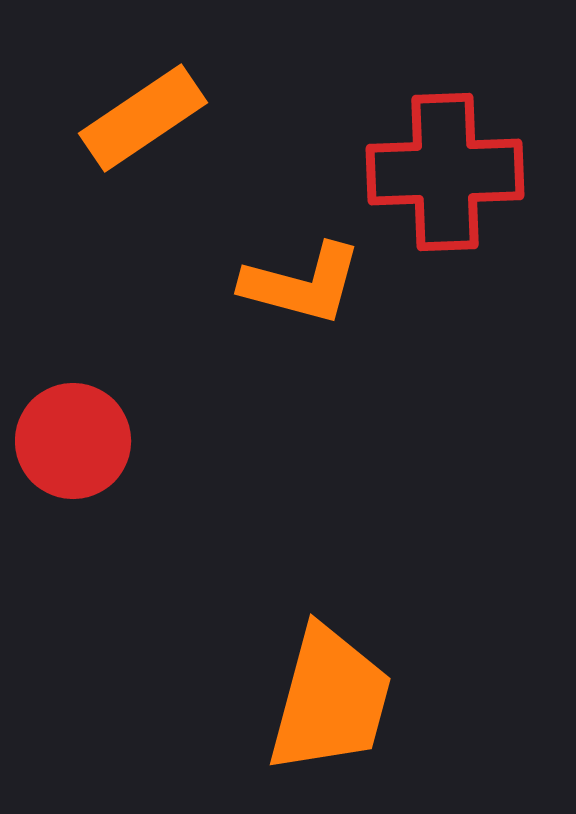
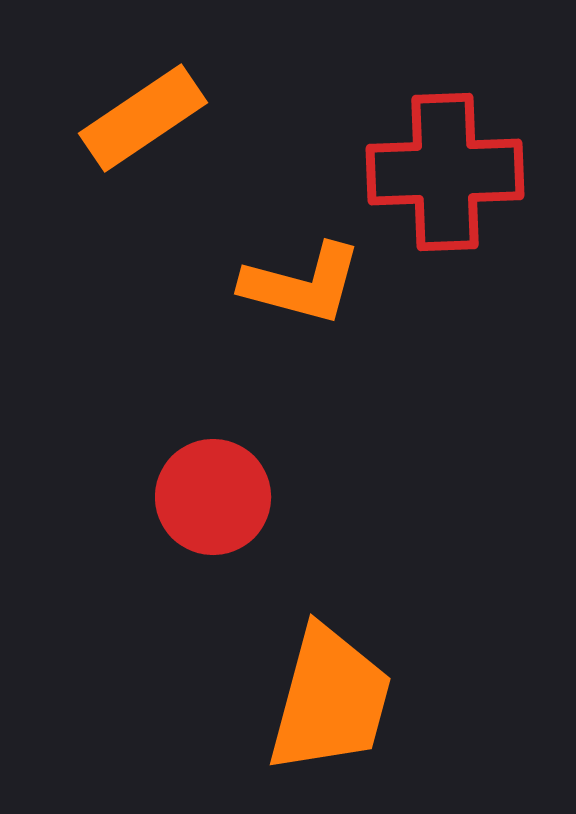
red circle: moved 140 px right, 56 px down
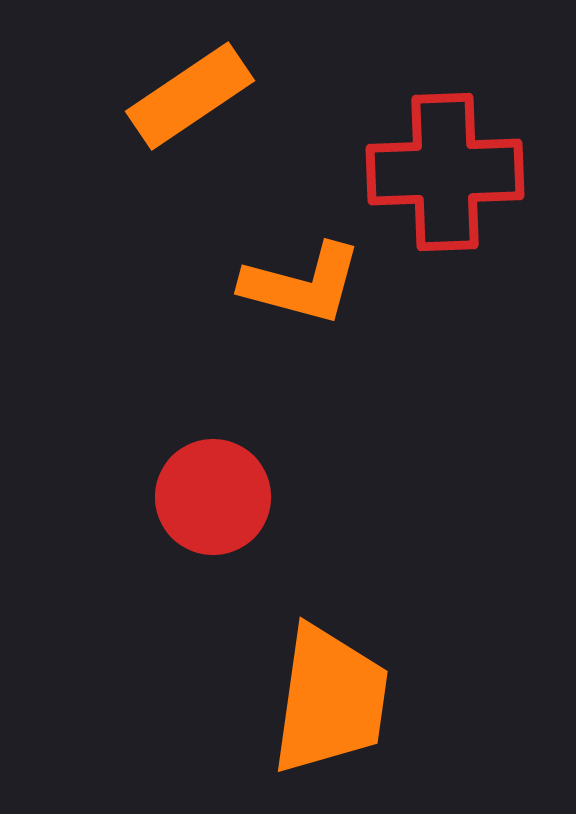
orange rectangle: moved 47 px right, 22 px up
orange trapezoid: rotated 7 degrees counterclockwise
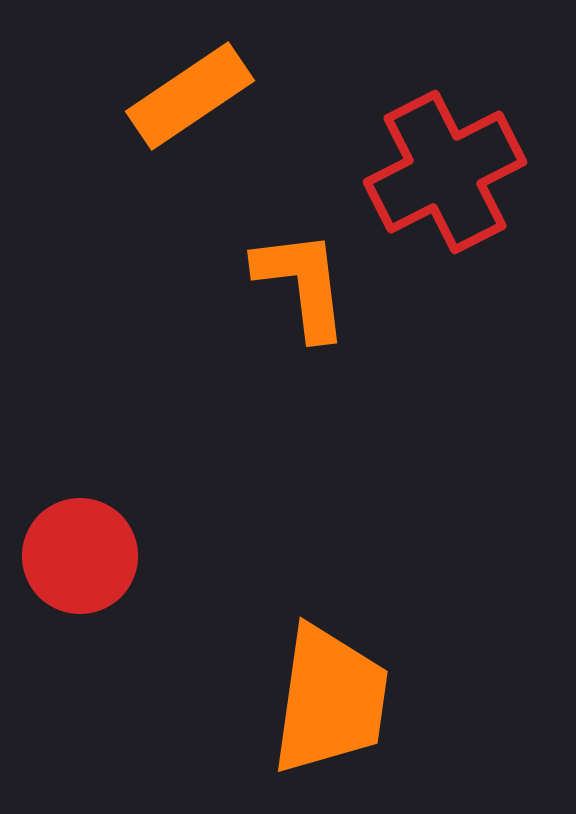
red cross: rotated 25 degrees counterclockwise
orange L-shape: rotated 112 degrees counterclockwise
red circle: moved 133 px left, 59 px down
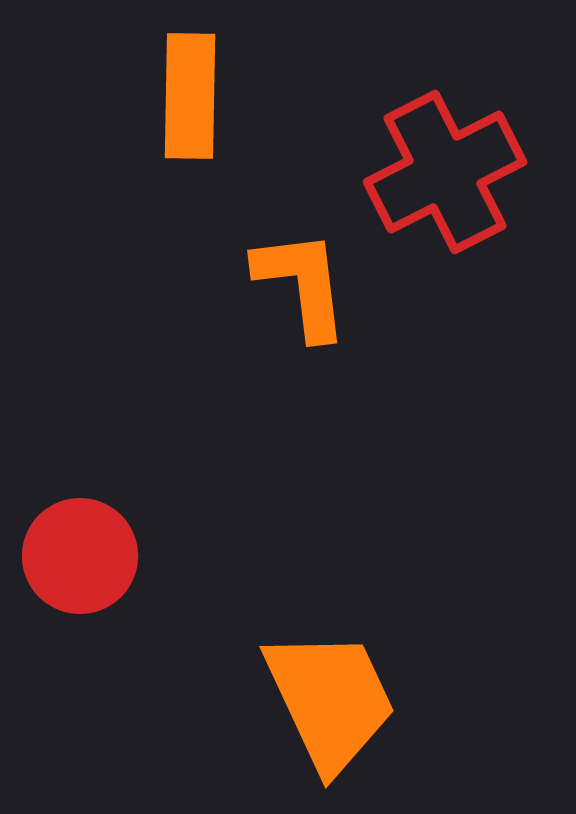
orange rectangle: rotated 55 degrees counterclockwise
orange trapezoid: rotated 33 degrees counterclockwise
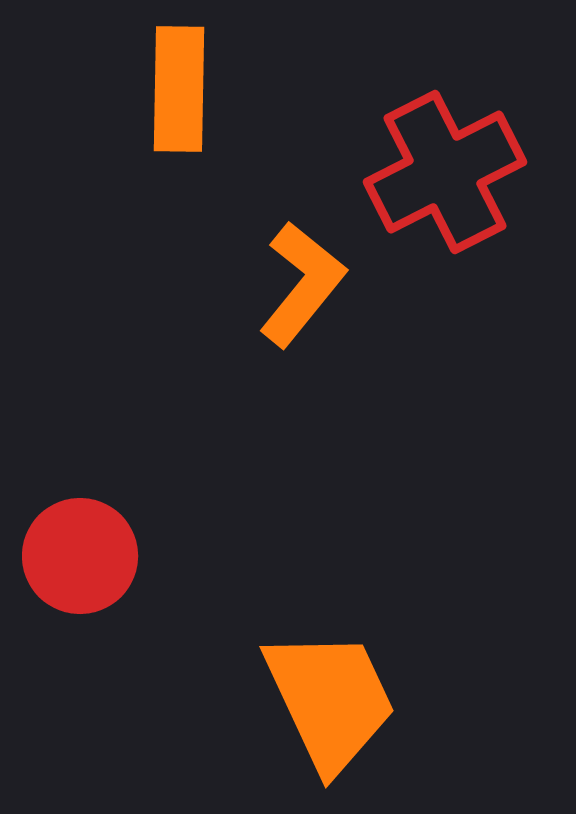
orange rectangle: moved 11 px left, 7 px up
orange L-shape: rotated 46 degrees clockwise
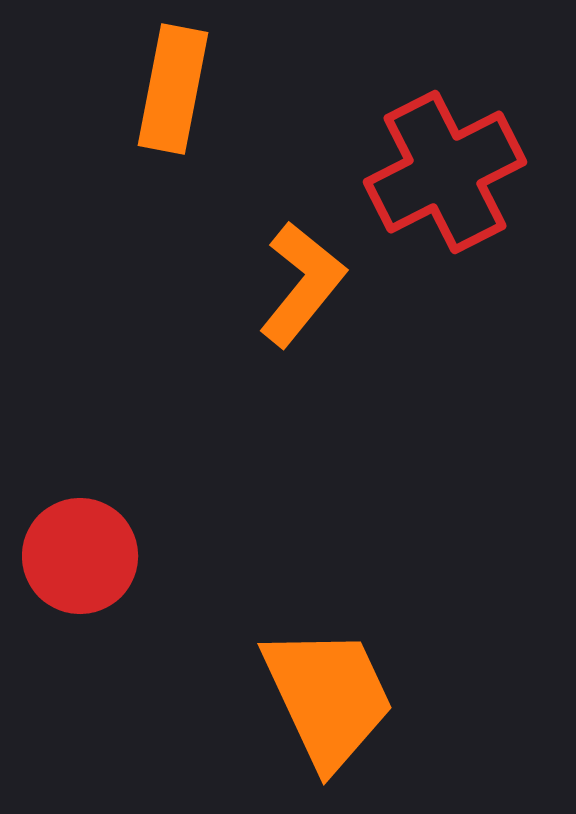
orange rectangle: moved 6 px left; rotated 10 degrees clockwise
orange trapezoid: moved 2 px left, 3 px up
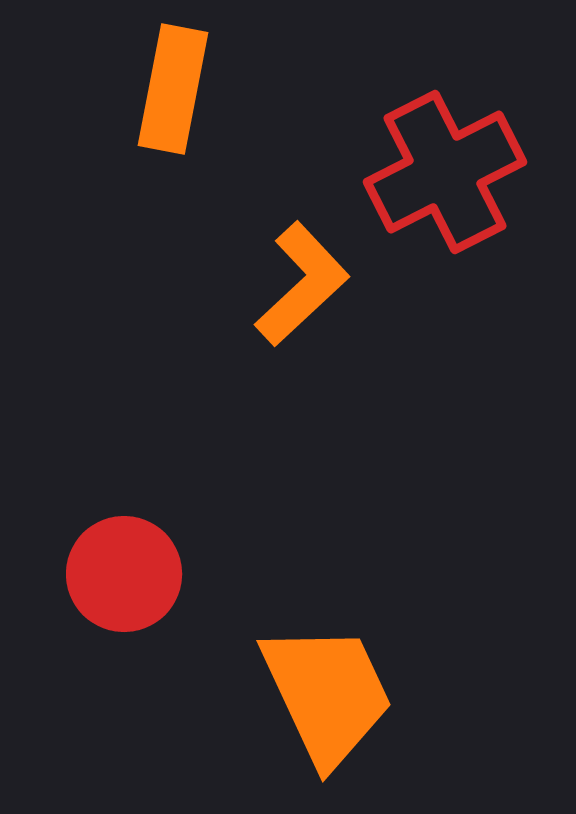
orange L-shape: rotated 8 degrees clockwise
red circle: moved 44 px right, 18 px down
orange trapezoid: moved 1 px left, 3 px up
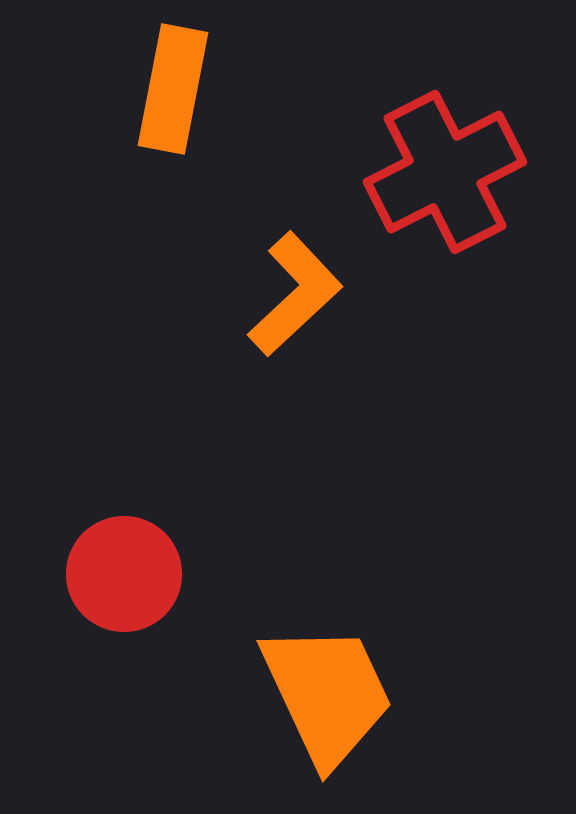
orange L-shape: moved 7 px left, 10 px down
